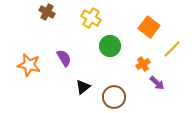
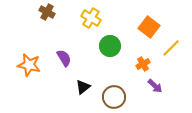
yellow line: moved 1 px left, 1 px up
purple arrow: moved 2 px left, 3 px down
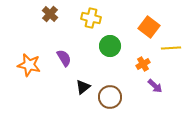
brown cross: moved 3 px right, 2 px down; rotated 14 degrees clockwise
yellow cross: rotated 18 degrees counterclockwise
yellow line: rotated 42 degrees clockwise
brown circle: moved 4 px left
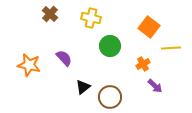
purple semicircle: rotated 12 degrees counterclockwise
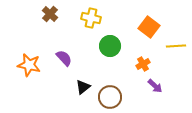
yellow line: moved 5 px right, 2 px up
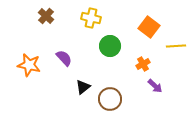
brown cross: moved 4 px left, 2 px down
brown circle: moved 2 px down
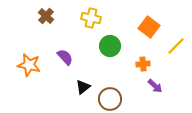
yellow line: rotated 42 degrees counterclockwise
purple semicircle: moved 1 px right, 1 px up
orange cross: rotated 24 degrees clockwise
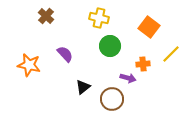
yellow cross: moved 8 px right
yellow line: moved 5 px left, 8 px down
purple semicircle: moved 3 px up
purple arrow: moved 27 px left, 8 px up; rotated 28 degrees counterclockwise
brown circle: moved 2 px right
